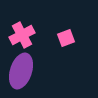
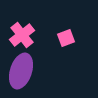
pink cross: rotated 10 degrees counterclockwise
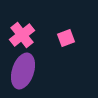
purple ellipse: moved 2 px right
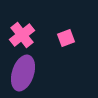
purple ellipse: moved 2 px down
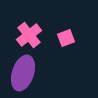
pink cross: moved 7 px right
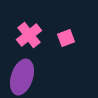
purple ellipse: moved 1 px left, 4 px down
